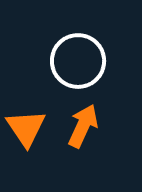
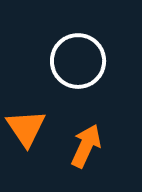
orange arrow: moved 3 px right, 20 px down
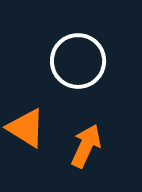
orange triangle: rotated 24 degrees counterclockwise
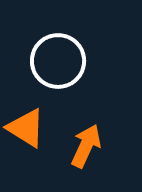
white circle: moved 20 px left
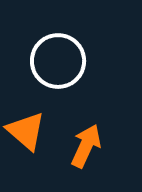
orange triangle: moved 3 px down; rotated 9 degrees clockwise
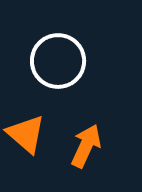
orange triangle: moved 3 px down
